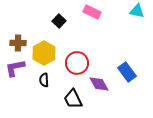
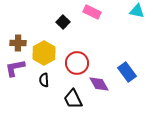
black square: moved 4 px right, 1 px down
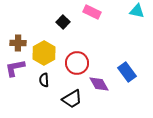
black trapezoid: moved 1 px left; rotated 95 degrees counterclockwise
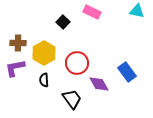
black trapezoid: rotated 95 degrees counterclockwise
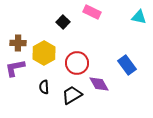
cyan triangle: moved 2 px right, 6 px down
blue rectangle: moved 7 px up
black semicircle: moved 7 px down
black trapezoid: moved 4 px up; rotated 85 degrees counterclockwise
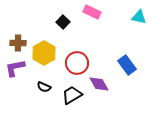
black semicircle: rotated 64 degrees counterclockwise
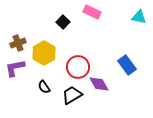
brown cross: rotated 21 degrees counterclockwise
red circle: moved 1 px right, 4 px down
black semicircle: rotated 32 degrees clockwise
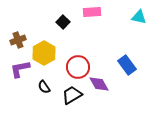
pink rectangle: rotated 30 degrees counterclockwise
brown cross: moved 3 px up
purple L-shape: moved 5 px right, 1 px down
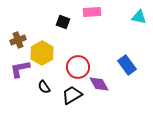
black square: rotated 24 degrees counterclockwise
yellow hexagon: moved 2 px left
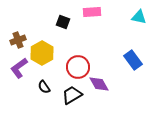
blue rectangle: moved 6 px right, 5 px up
purple L-shape: moved 1 px left, 1 px up; rotated 25 degrees counterclockwise
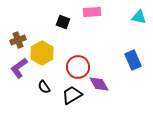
blue rectangle: rotated 12 degrees clockwise
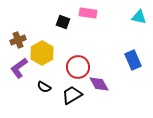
pink rectangle: moved 4 px left, 1 px down; rotated 12 degrees clockwise
black semicircle: rotated 24 degrees counterclockwise
